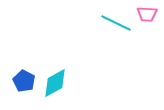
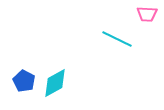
cyan line: moved 1 px right, 16 px down
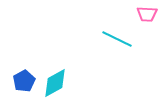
blue pentagon: rotated 15 degrees clockwise
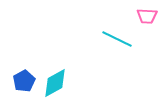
pink trapezoid: moved 2 px down
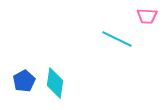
cyan diamond: rotated 52 degrees counterclockwise
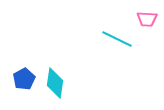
pink trapezoid: moved 3 px down
blue pentagon: moved 2 px up
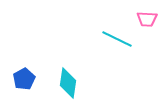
cyan diamond: moved 13 px right
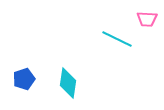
blue pentagon: rotated 10 degrees clockwise
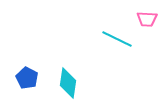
blue pentagon: moved 3 px right, 1 px up; rotated 25 degrees counterclockwise
